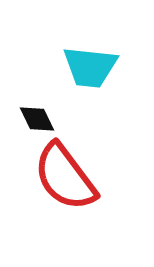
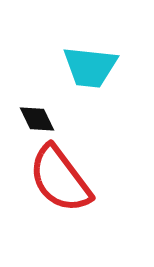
red semicircle: moved 5 px left, 2 px down
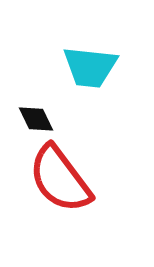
black diamond: moved 1 px left
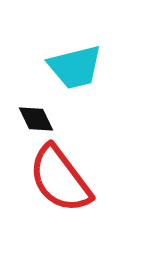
cyan trapezoid: moved 15 px left; rotated 20 degrees counterclockwise
